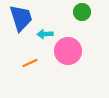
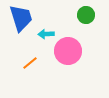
green circle: moved 4 px right, 3 px down
cyan arrow: moved 1 px right
orange line: rotated 14 degrees counterclockwise
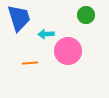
blue trapezoid: moved 2 px left
orange line: rotated 35 degrees clockwise
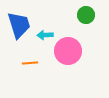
blue trapezoid: moved 7 px down
cyan arrow: moved 1 px left, 1 px down
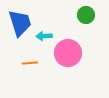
blue trapezoid: moved 1 px right, 2 px up
cyan arrow: moved 1 px left, 1 px down
pink circle: moved 2 px down
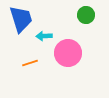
blue trapezoid: moved 1 px right, 4 px up
orange line: rotated 14 degrees counterclockwise
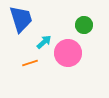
green circle: moved 2 px left, 10 px down
cyan arrow: moved 6 px down; rotated 140 degrees clockwise
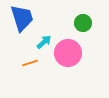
blue trapezoid: moved 1 px right, 1 px up
green circle: moved 1 px left, 2 px up
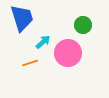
green circle: moved 2 px down
cyan arrow: moved 1 px left
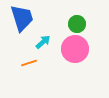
green circle: moved 6 px left, 1 px up
pink circle: moved 7 px right, 4 px up
orange line: moved 1 px left
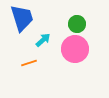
cyan arrow: moved 2 px up
